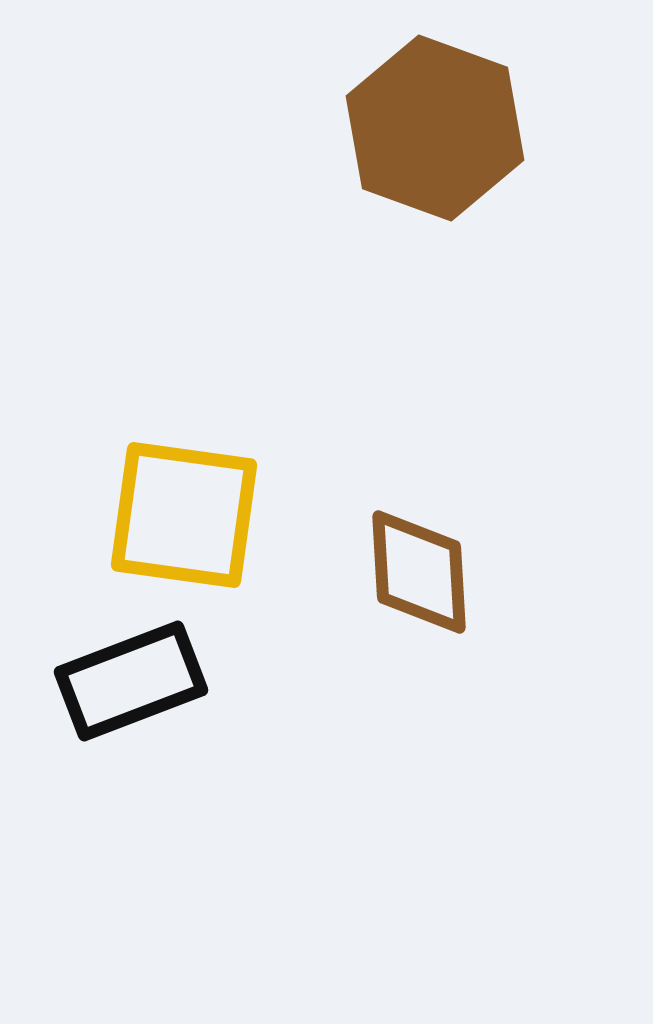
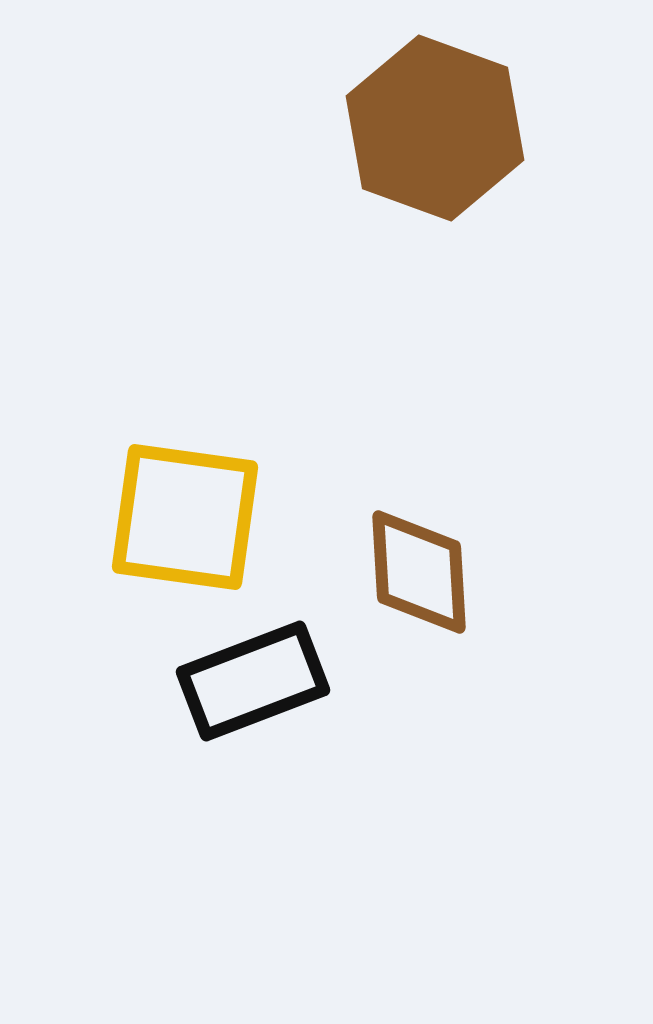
yellow square: moved 1 px right, 2 px down
black rectangle: moved 122 px right
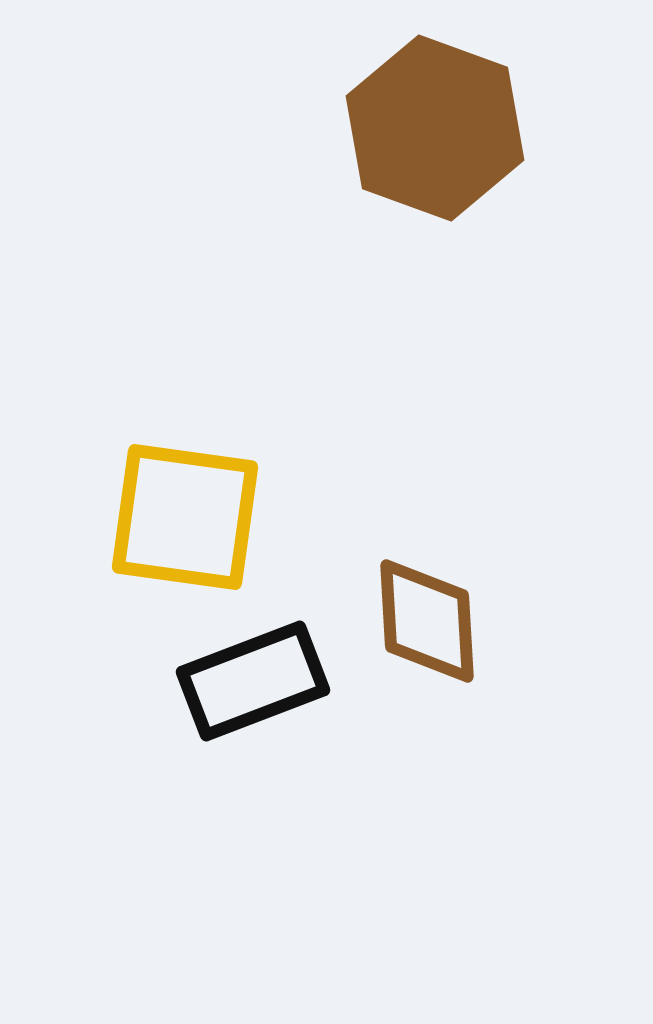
brown diamond: moved 8 px right, 49 px down
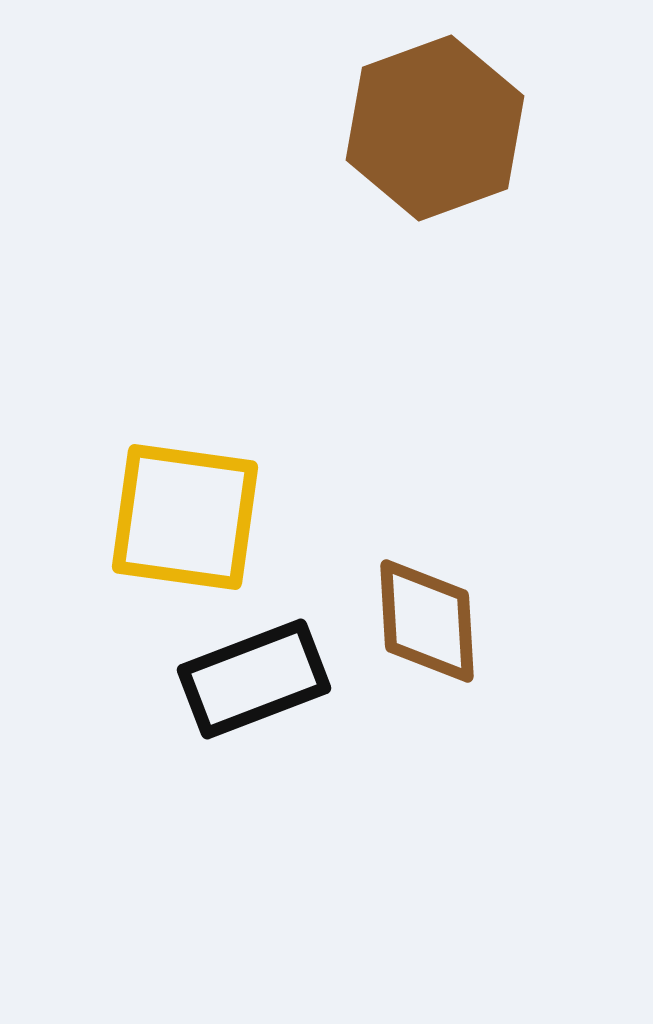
brown hexagon: rotated 20 degrees clockwise
black rectangle: moved 1 px right, 2 px up
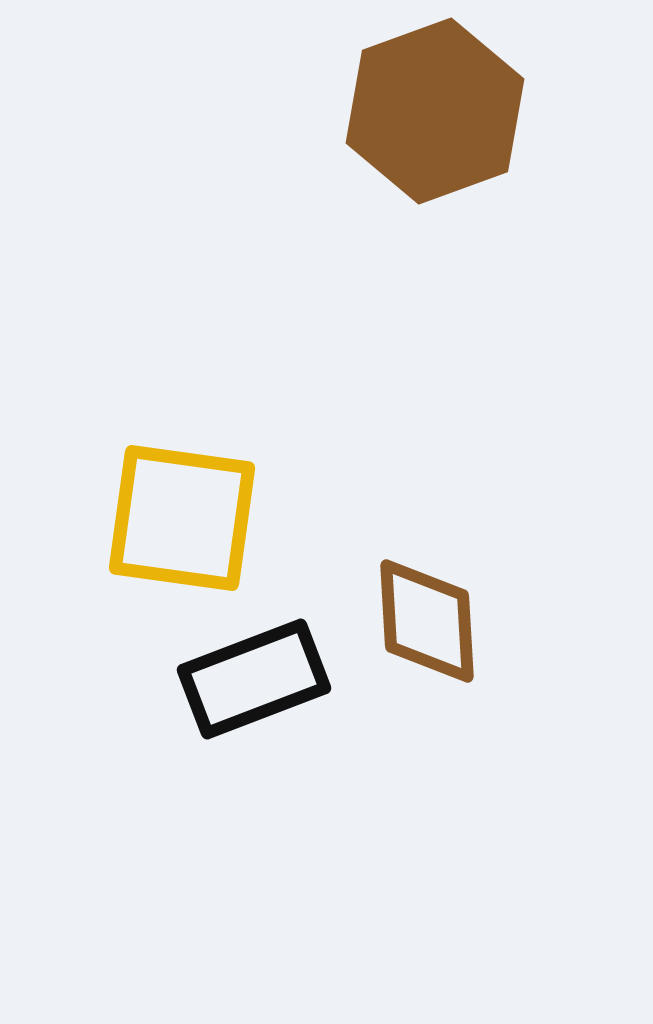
brown hexagon: moved 17 px up
yellow square: moved 3 px left, 1 px down
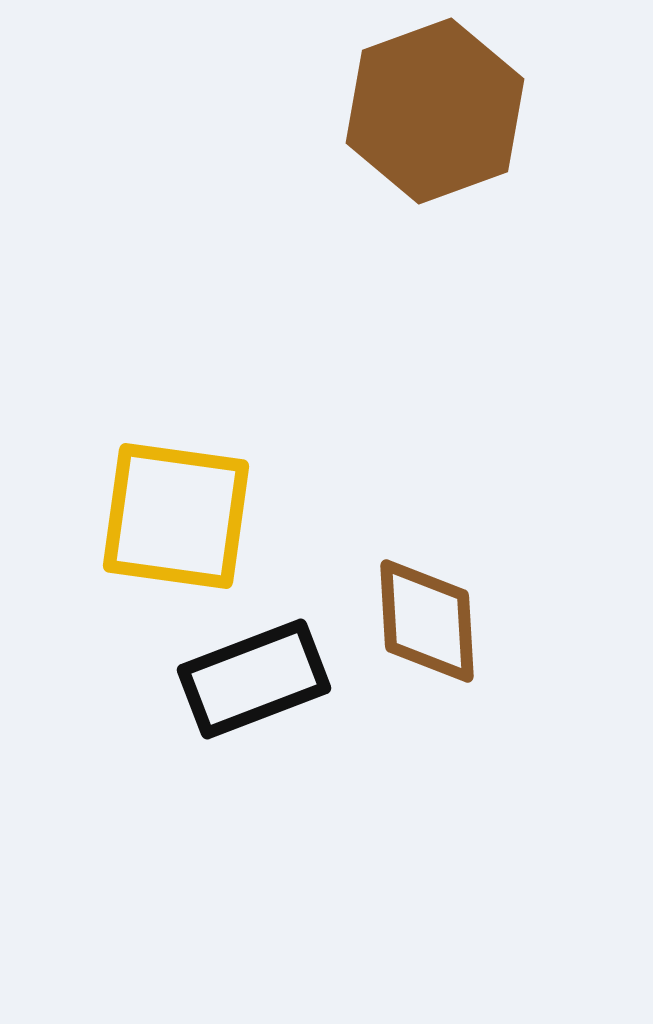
yellow square: moved 6 px left, 2 px up
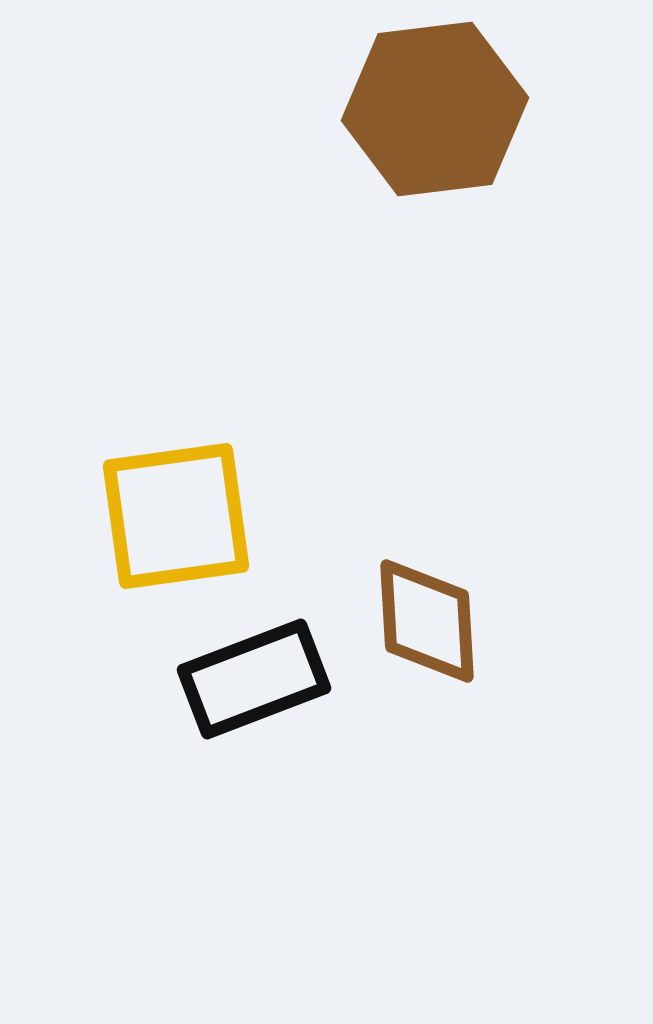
brown hexagon: moved 2 px up; rotated 13 degrees clockwise
yellow square: rotated 16 degrees counterclockwise
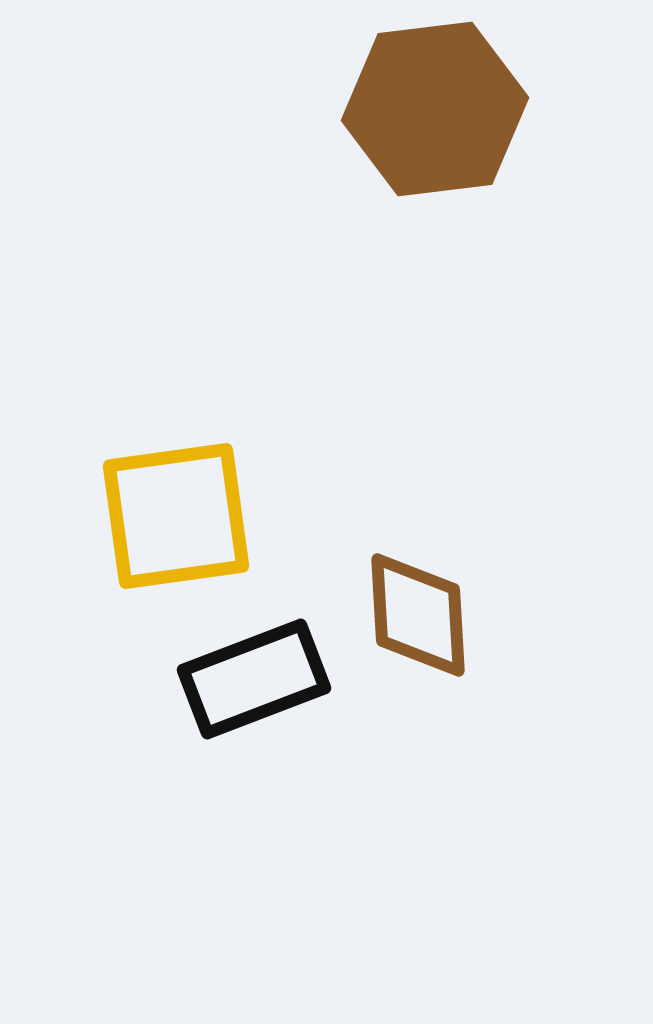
brown diamond: moved 9 px left, 6 px up
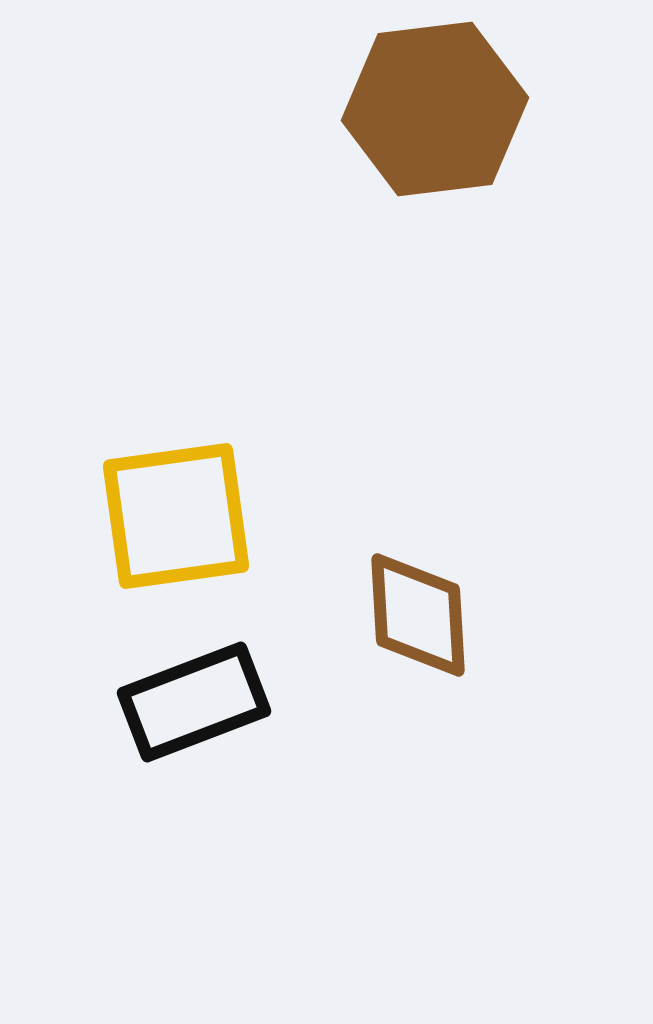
black rectangle: moved 60 px left, 23 px down
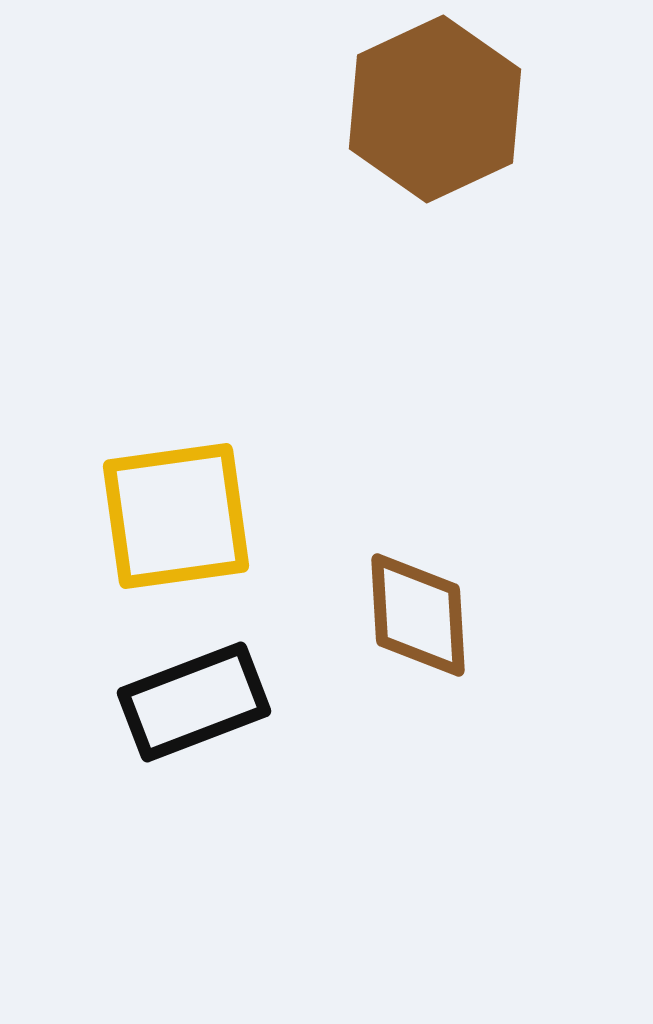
brown hexagon: rotated 18 degrees counterclockwise
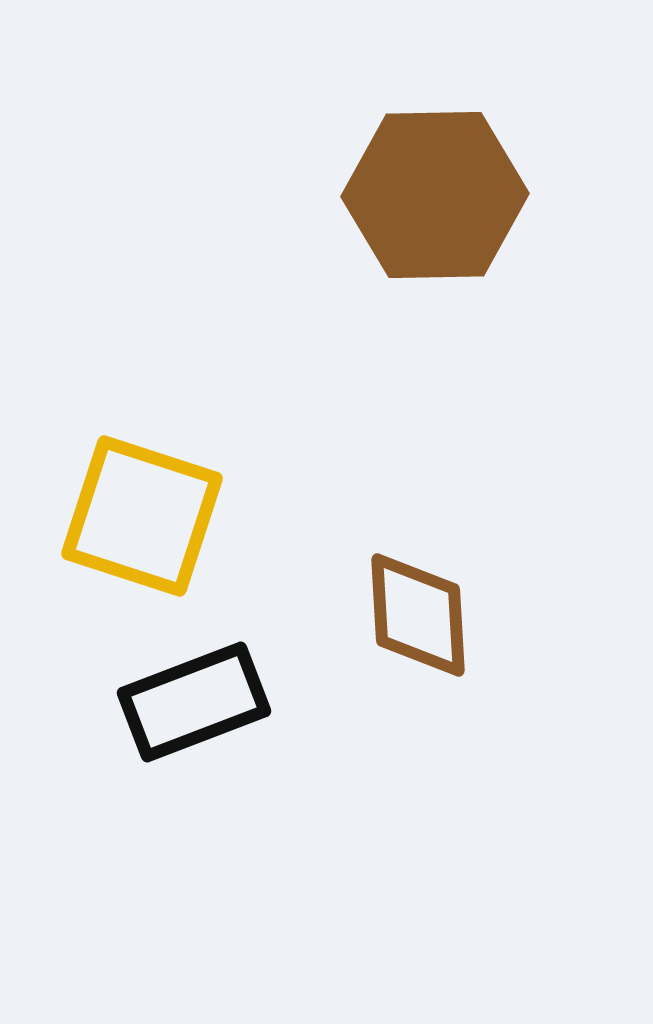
brown hexagon: moved 86 px down; rotated 24 degrees clockwise
yellow square: moved 34 px left; rotated 26 degrees clockwise
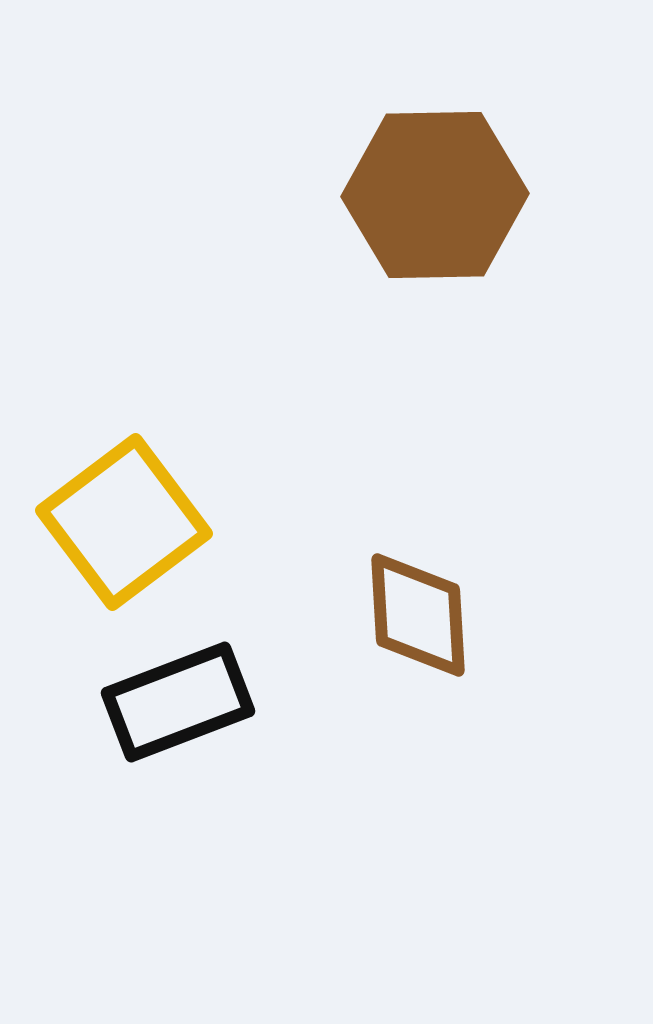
yellow square: moved 18 px left, 6 px down; rotated 35 degrees clockwise
black rectangle: moved 16 px left
